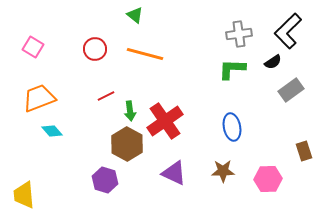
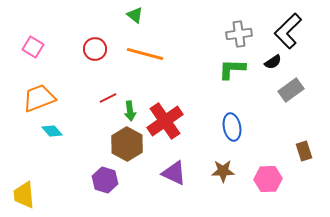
red line: moved 2 px right, 2 px down
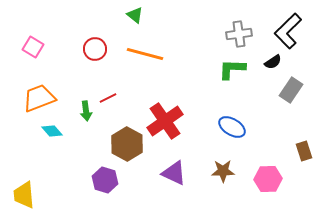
gray rectangle: rotated 20 degrees counterclockwise
green arrow: moved 44 px left
blue ellipse: rotated 48 degrees counterclockwise
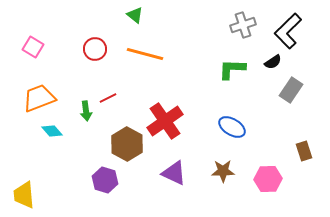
gray cross: moved 4 px right, 9 px up; rotated 10 degrees counterclockwise
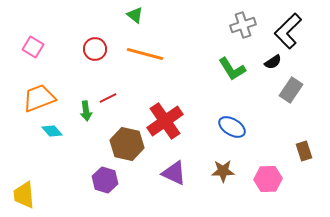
green L-shape: rotated 124 degrees counterclockwise
brown hexagon: rotated 16 degrees counterclockwise
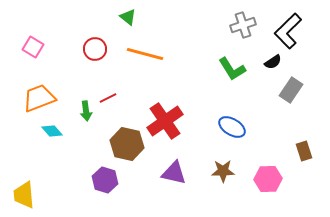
green triangle: moved 7 px left, 2 px down
purple triangle: rotated 12 degrees counterclockwise
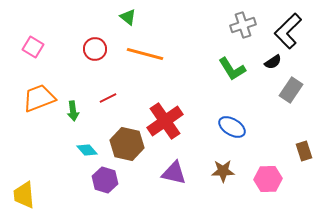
green arrow: moved 13 px left
cyan diamond: moved 35 px right, 19 px down
